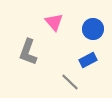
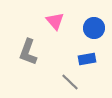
pink triangle: moved 1 px right, 1 px up
blue circle: moved 1 px right, 1 px up
blue rectangle: moved 1 px left, 1 px up; rotated 18 degrees clockwise
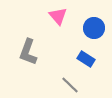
pink triangle: moved 3 px right, 5 px up
blue rectangle: moved 1 px left; rotated 42 degrees clockwise
gray line: moved 3 px down
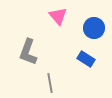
gray line: moved 20 px left, 2 px up; rotated 36 degrees clockwise
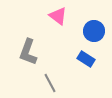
pink triangle: rotated 12 degrees counterclockwise
blue circle: moved 3 px down
gray line: rotated 18 degrees counterclockwise
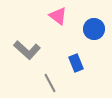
blue circle: moved 2 px up
gray L-shape: moved 1 px left, 2 px up; rotated 68 degrees counterclockwise
blue rectangle: moved 10 px left, 4 px down; rotated 36 degrees clockwise
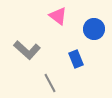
blue rectangle: moved 4 px up
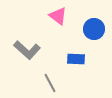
blue rectangle: rotated 66 degrees counterclockwise
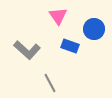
pink triangle: rotated 18 degrees clockwise
blue rectangle: moved 6 px left, 13 px up; rotated 18 degrees clockwise
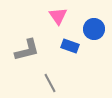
gray L-shape: rotated 56 degrees counterclockwise
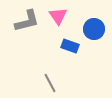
gray L-shape: moved 29 px up
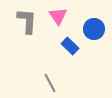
gray L-shape: rotated 72 degrees counterclockwise
blue rectangle: rotated 24 degrees clockwise
